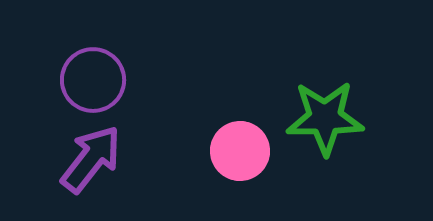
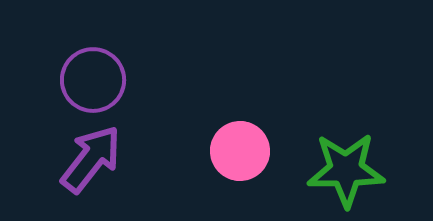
green star: moved 21 px right, 52 px down
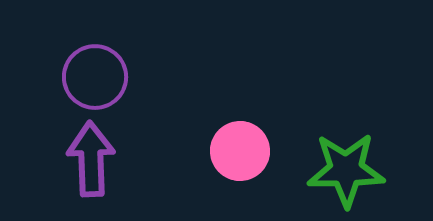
purple circle: moved 2 px right, 3 px up
purple arrow: rotated 40 degrees counterclockwise
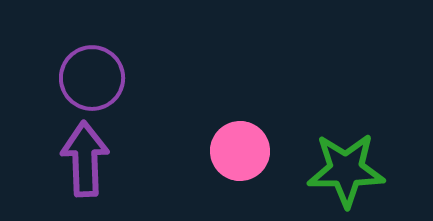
purple circle: moved 3 px left, 1 px down
purple arrow: moved 6 px left
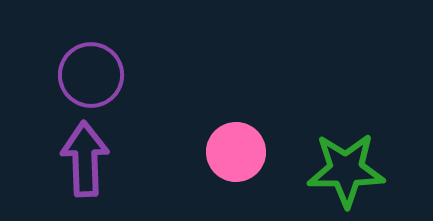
purple circle: moved 1 px left, 3 px up
pink circle: moved 4 px left, 1 px down
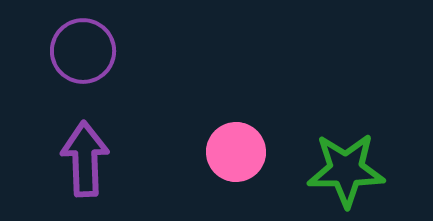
purple circle: moved 8 px left, 24 px up
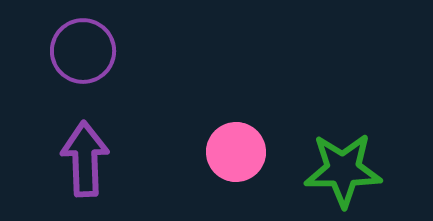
green star: moved 3 px left
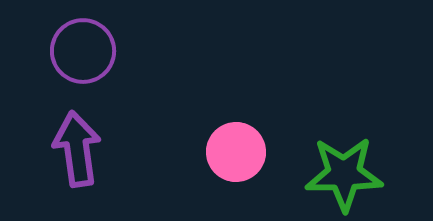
purple arrow: moved 8 px left, 10 px up; rotated 6 degrees counterclockwise
green star: moved 1 px right, 4 px down
